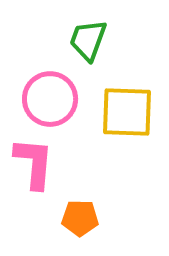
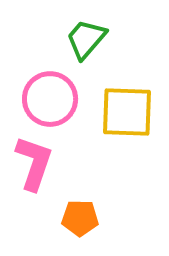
green trapezoid: moved 2 px left, 1 px up; rotated 21 degrees clockwise
pink L-shape: rotated 14 degrees clockwise
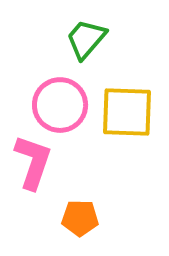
pink circle: moved 10 px right, 6 px down
pink L-shape: moved 1 px left, 1 px up
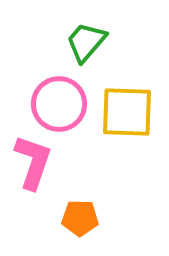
green trapezoid: moved 3 px down
pink circle: moved 1 px left, 1 px up
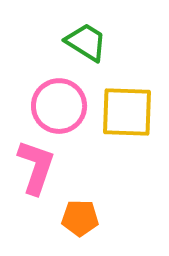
green trapezoid: rotated 81 degrees clockwise
pink circle: moved 2 px down
pink L-shape: moved 3 px right, 5 px down
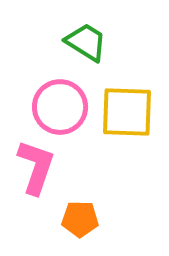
pink circle: moved 1 px right, 1 px down
orange pentagon: moved 1 px down
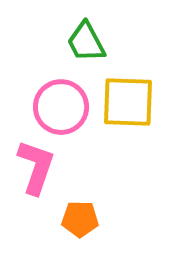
green trapezoid: rotated 150 degrees counterclockwise
pink circle: moved 1 px right
yellow square: moved 1 px right, 10 px up
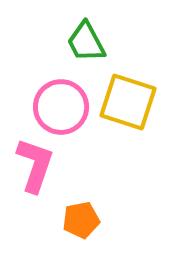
yellow square: rotated 16 degrees clockwise
pink L-shape: moved 1 px left, 2 px up
orange pentagon: moved 1 px right, 1 px down; rotated 12 degrees counterclockwise
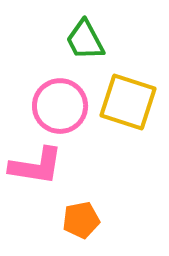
green trapezoid: moved 1 px left, 2 px up
pink circle: moved 1 px left, 1 px up
pink L-shape: moved 1 px right, 1 px down; rotated 80 degrees clockwise
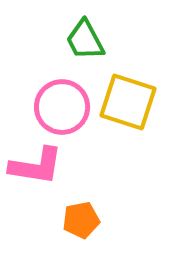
pink circle: moved 2 px right, 1 px down
